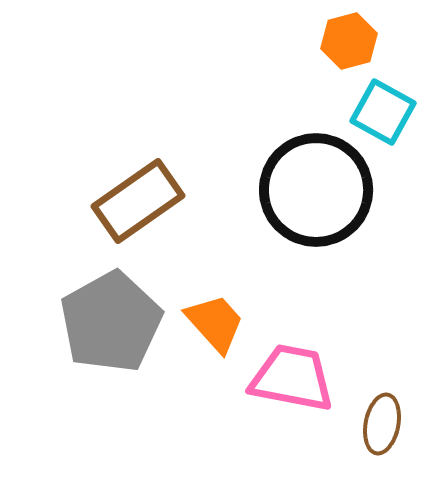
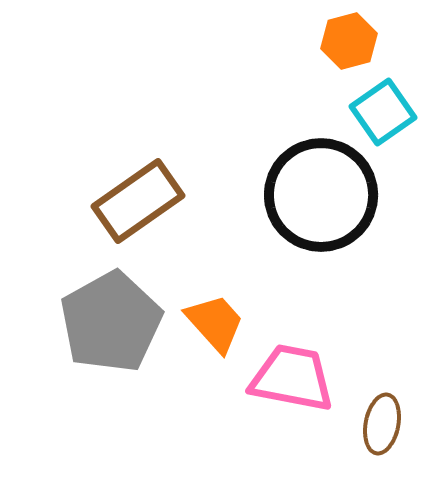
cyan square: rotated 26 degrees clockwise
black circle: moved 5 px right, 5 px down
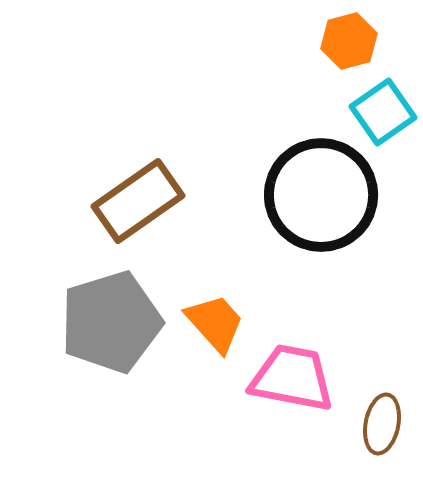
gray pentagon: rotated 12 degrees clockwise
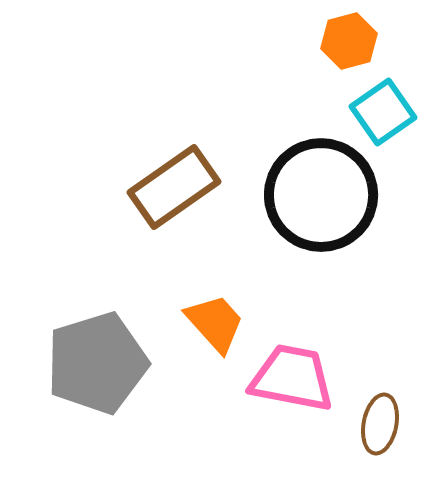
brown rectangle: moved 36 px right, 14 px up
gray pentagon: moved 14 px left, 41 px down
brown ellipse: moved 2 px left
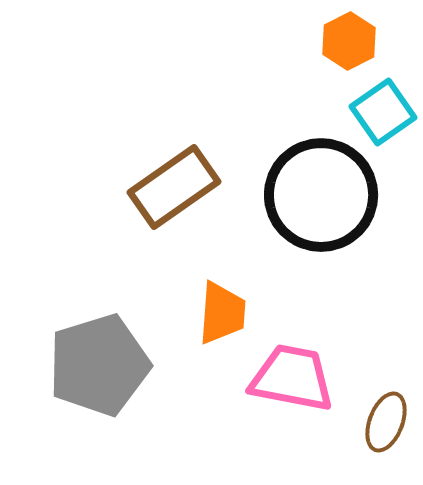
orange hexagon: rotated 12 degrees counterclockwise
orange trapezoid: moved 7 px right, 10 px up; rotated 46 degrees clockwise
gray pentagon: moved 2 px right, 2 px down
brown ellipse: moved 6 px right, 2 px up; rotated 10 degrees clockwise
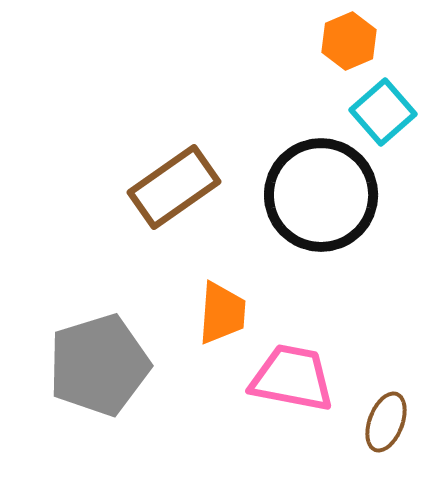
orange hexagon: rotated 4 degrees clockwise
cyan square: rotated 6 degrees counterclockwise
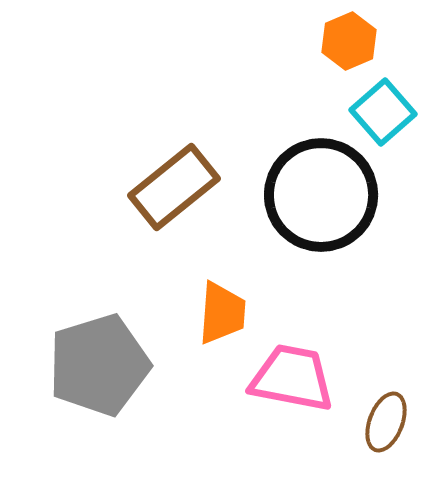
brown rectangle: rotated 4 degrees counterclockwise
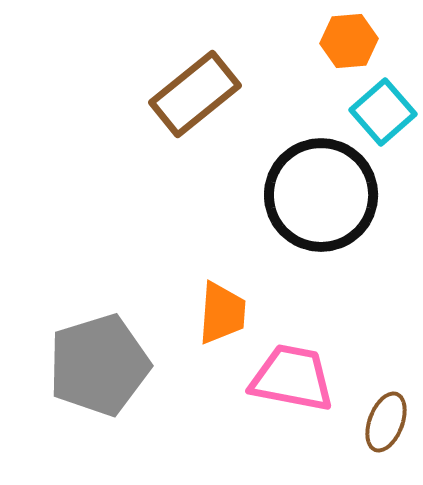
orange hexagon: rotated 18 degrees clockwise
brown rectangle: moved 21 px right, 93 px up
